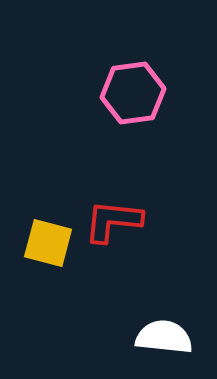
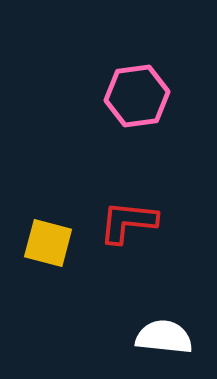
pink hexagon: moved 4 px right, 3 px down
red L-shape: moved 15 px right, 1 px down
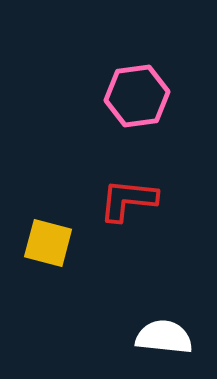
red L-shape: moved 22 px up
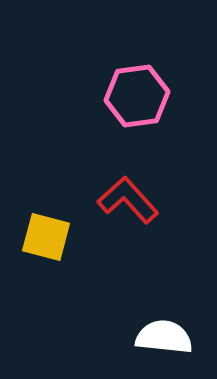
red L-shape: rotated 42 degrees clockwise
yellow square: moved 2 px left, 6 px up
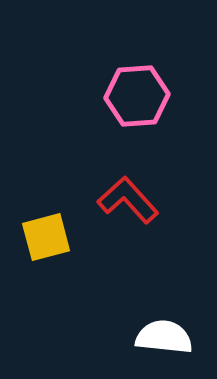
pink hexagon: rotated 4 degrees clockwise
yellow square: rotated 30 degrees counterclockwise
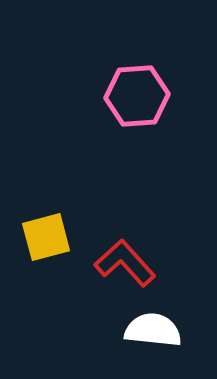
red L-shape: moved 3 px left, 63 px down
white semicircle: moved 11 px left, 7 px up
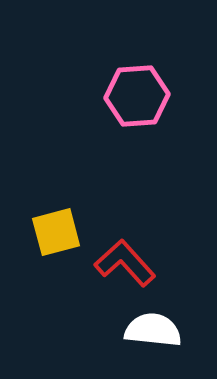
yellow square: moved 10 px right, 5 px up
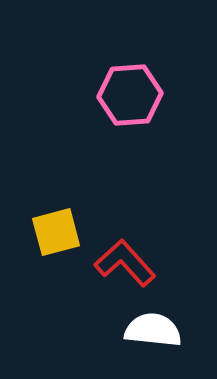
pink hexagon: moved 7 px left, 1 px up
